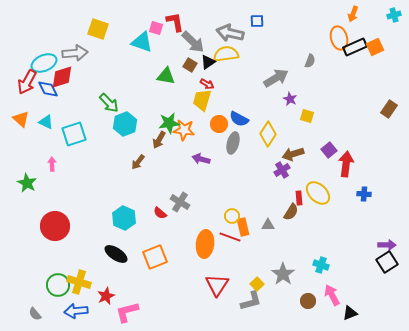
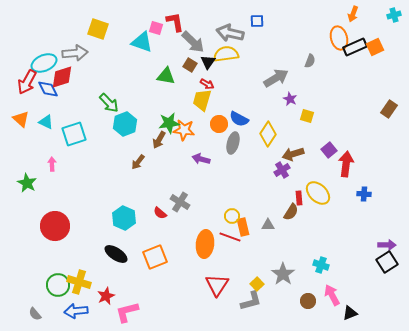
black triangle at (208, 62): rotated 21 degrees counterclockwise
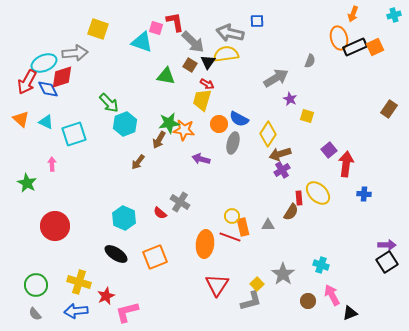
brown arrow at (293, 154): moved 13 px left
green circle at (58, 285): moved 22 px left
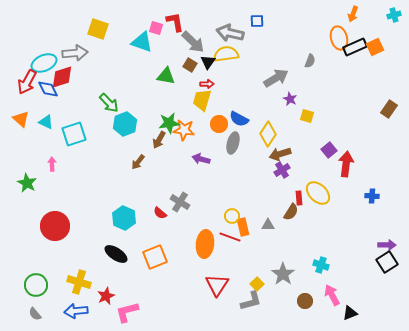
red arrow at (207, 84): rotated 32 degrees counterclockwise
blue cross at (364, 194): moved 8 px right, 2 px down
brown circle at (308, 301): moved 3 px left
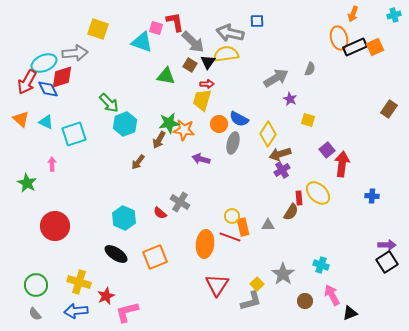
gray semicircle at (310, 61): moved 8 px down
yellow square at (307, 116): moved 1 px right, 4 px down
purple square at (329, 150): moved 2 px left
red arrow at (346, 164): moved 4 px left
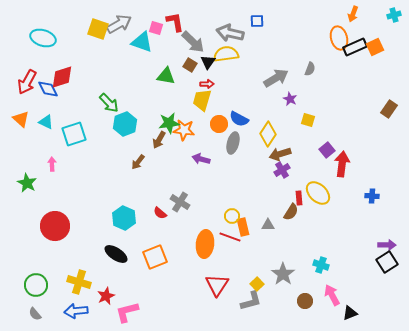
gray arrow at (75, 53): moved 44 px right, 29 px up; rotated 25 degrees counterclockwise
cyan ellipse at (44, 63): moved 1 px left, 25 px up; rotated 40 degrees clockwise
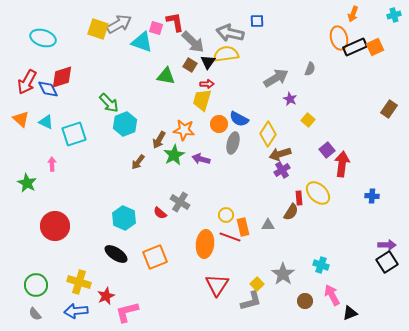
yellow square at (308, 120): rotated 24 degrees clockwise
green star at (169, 123): moved 5 px right, 32 px down; rotated 20 degrees counterclockwise
yellow circle at (232, 216): moved 6 px left, 1 px up
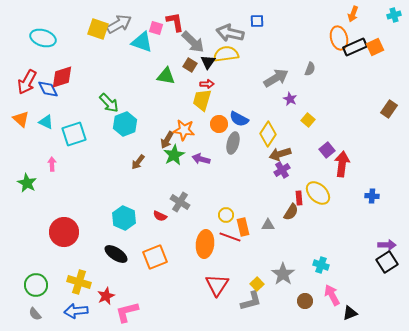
brown arrow at (159, 140): moved 8 px right
red semicircle at (160, 213): moved 3 px down; rotated 16 degrees counterclockwise
red circle at (55, 226): moved 9 px right, 6 px down
